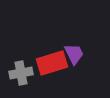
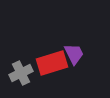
gray cross: rotated 15 degrees counterclockwise
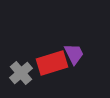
gray cross: rotated 15 degrees counterclockwise
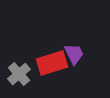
gray cross: moved 2 px left, 1 px down
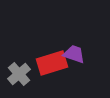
purple trapezoid: rotated 45 degrees counterclockwise
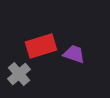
red rectangle: moved 11 px left, 17 px up
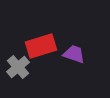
gray cross: moved 1 px left, 7 px up
